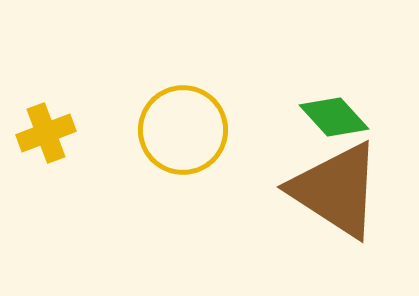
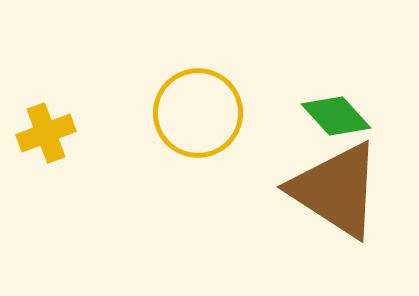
green diamond: moved 2 px right, 1 px up
yellow circle: moved 15 px right, 17 px up
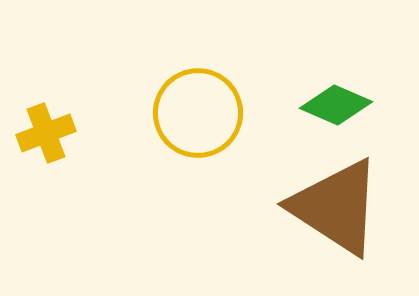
green diamond: moved 11 px up; rotated 24 degrees counterclockwise
brown triangle: moved 17 px down
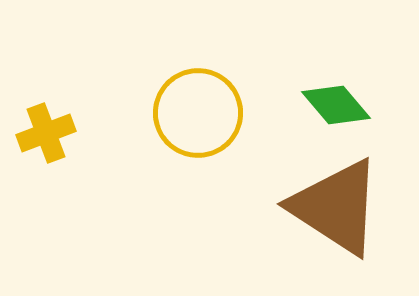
green diamond: rotated 26 degrees clockwise
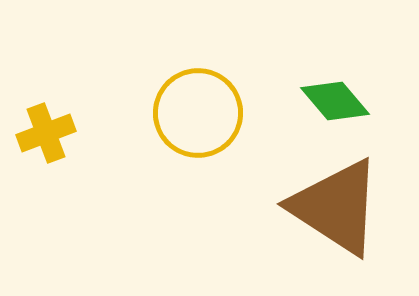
green diamond: moved 1 px left, 4 px up
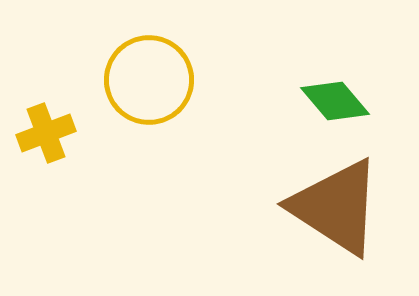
yellow circle: moved 49 px left, 33 px up
